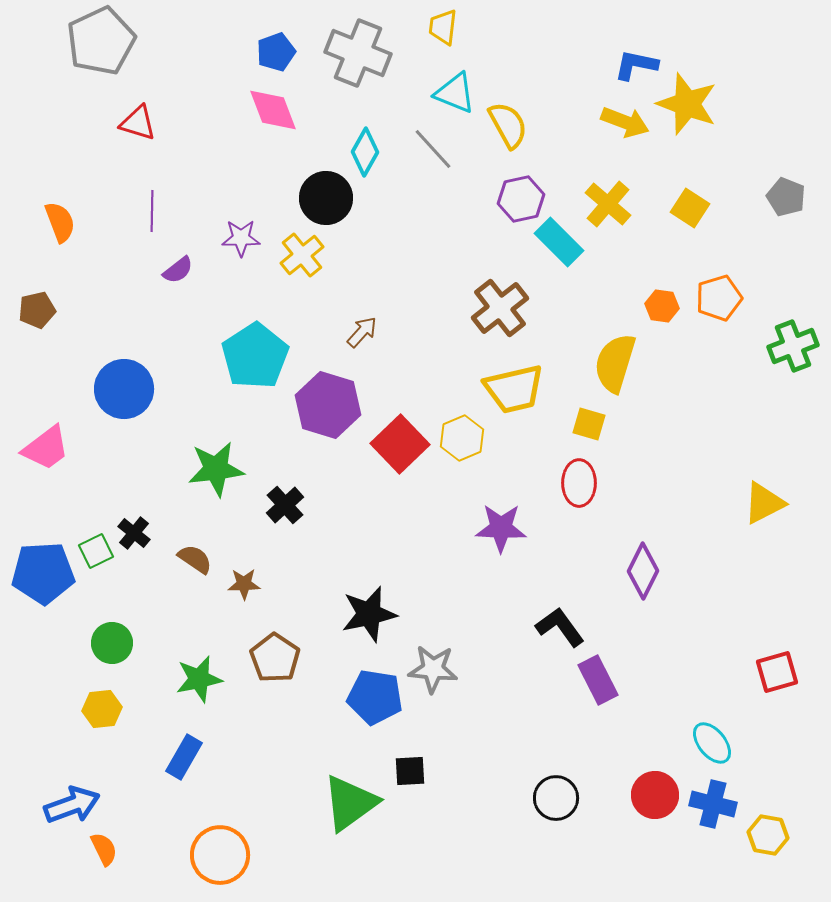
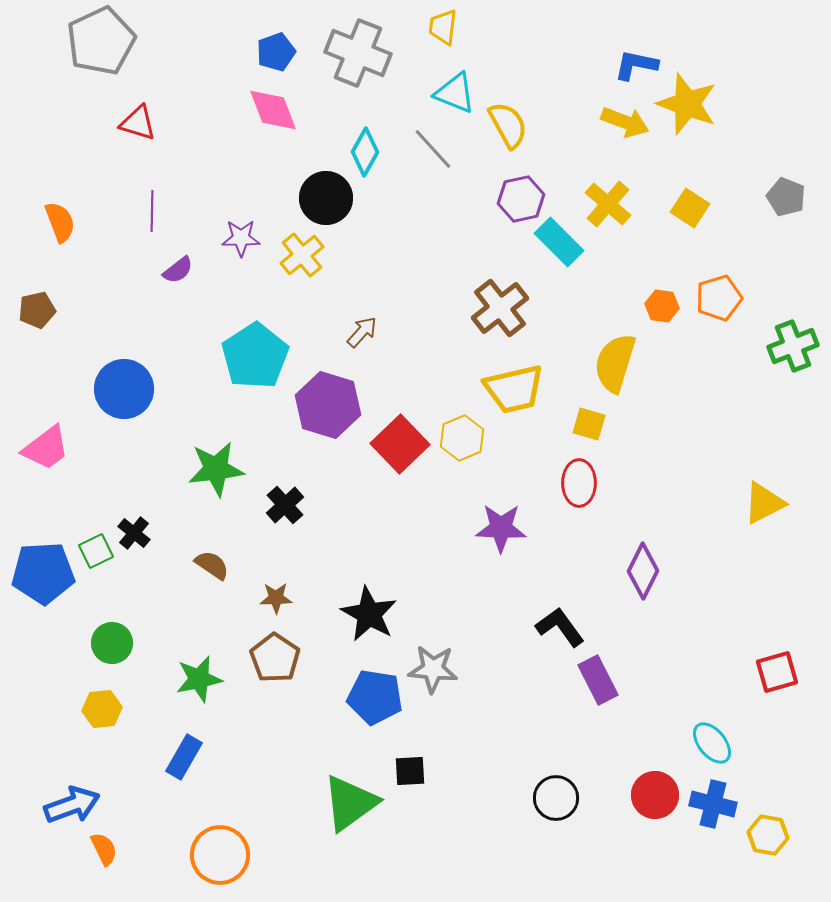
brown semicircle at (195, 559): moved 17 px right, 6 px down
brown star at (244, 584): moved 32 px right, 14 px down
black star at (369, 614): rotated 30 degrees counterclockwise
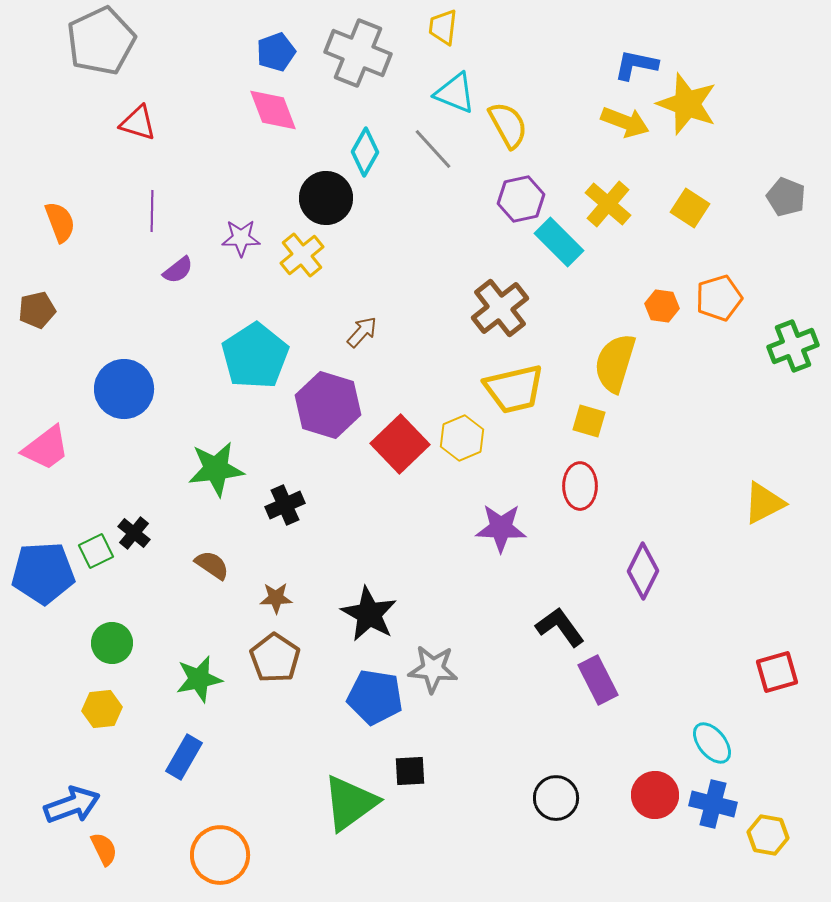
yellow square at (589, 424): moved 3 px up
red ellipse at (579, 483): moved 1 px right, 3 px down
black cross at (285, 505): rotated 18 degrees clockwise
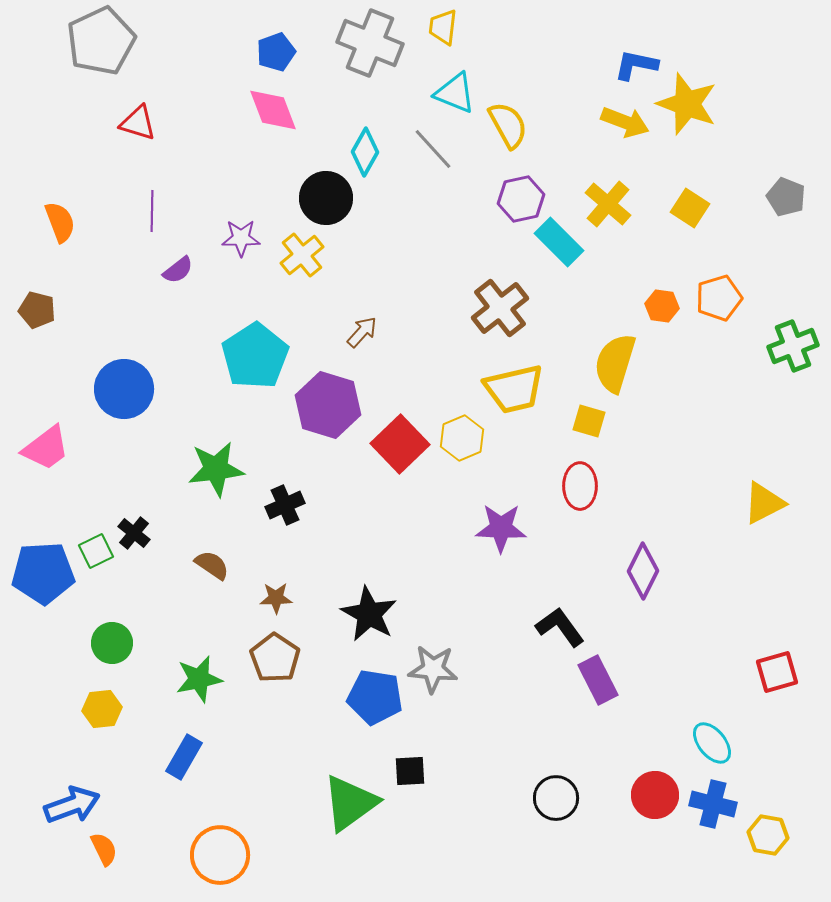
gray cross at (358, 53): moved 12 px right, 10 px up
brown pentagon at (37, 310): rotated 27 degrees clockwise
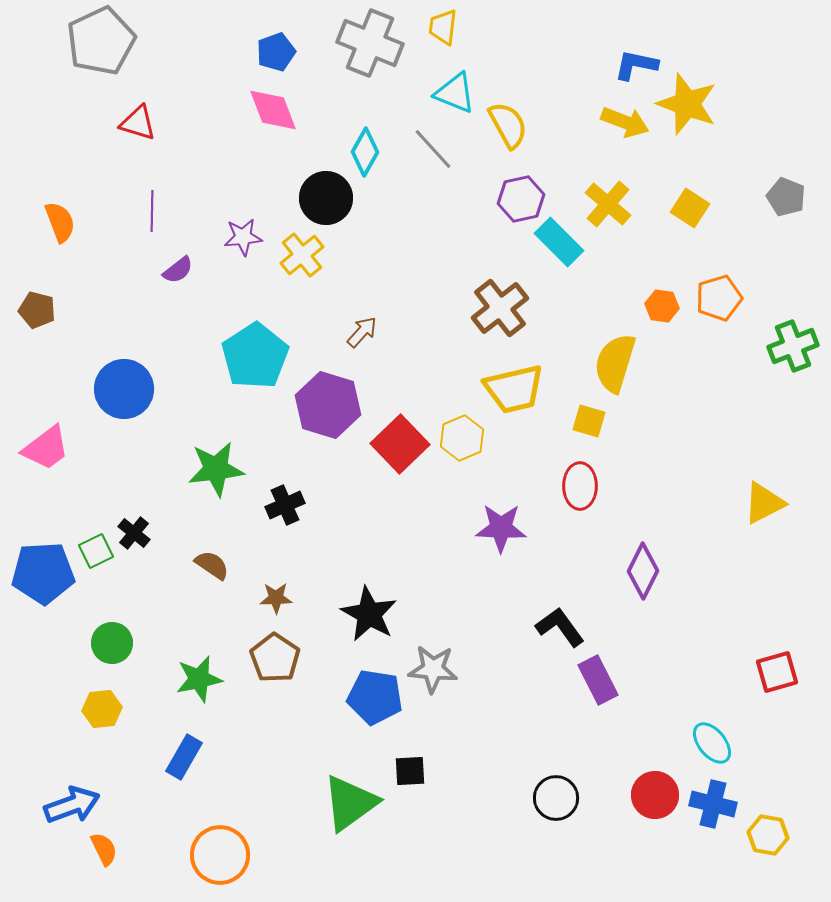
purple star at (241, 238): moved 2 px right, 1 px up; rotated 6 degrees counterclockwise
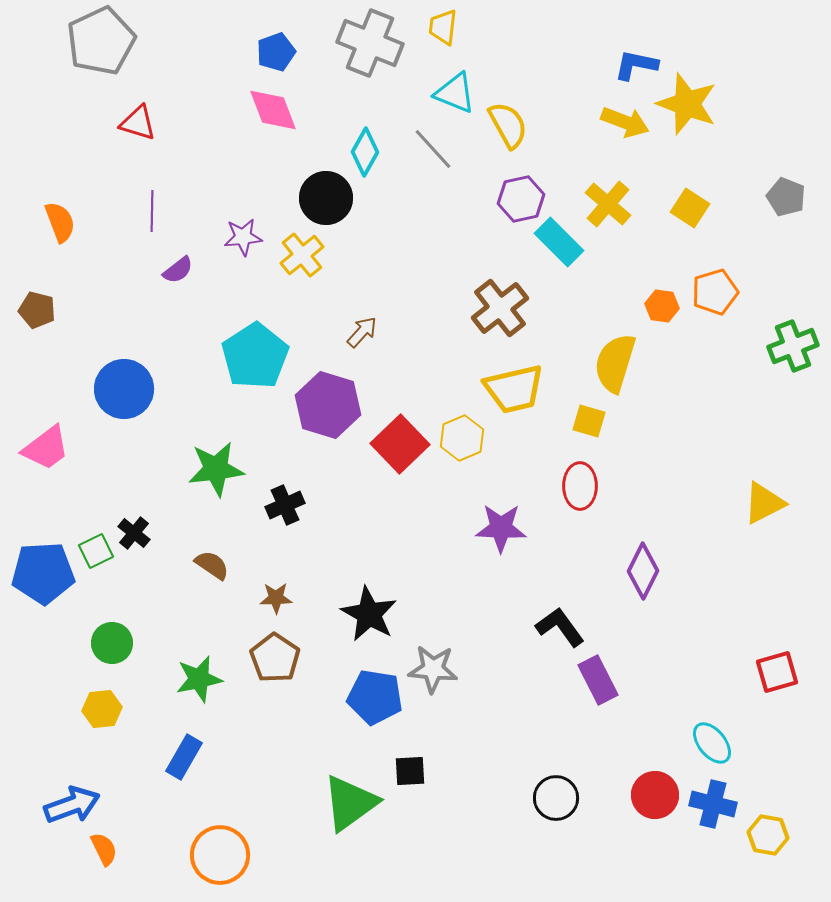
orange pentagon at (719, 298): moved 4 px left, 6 px up
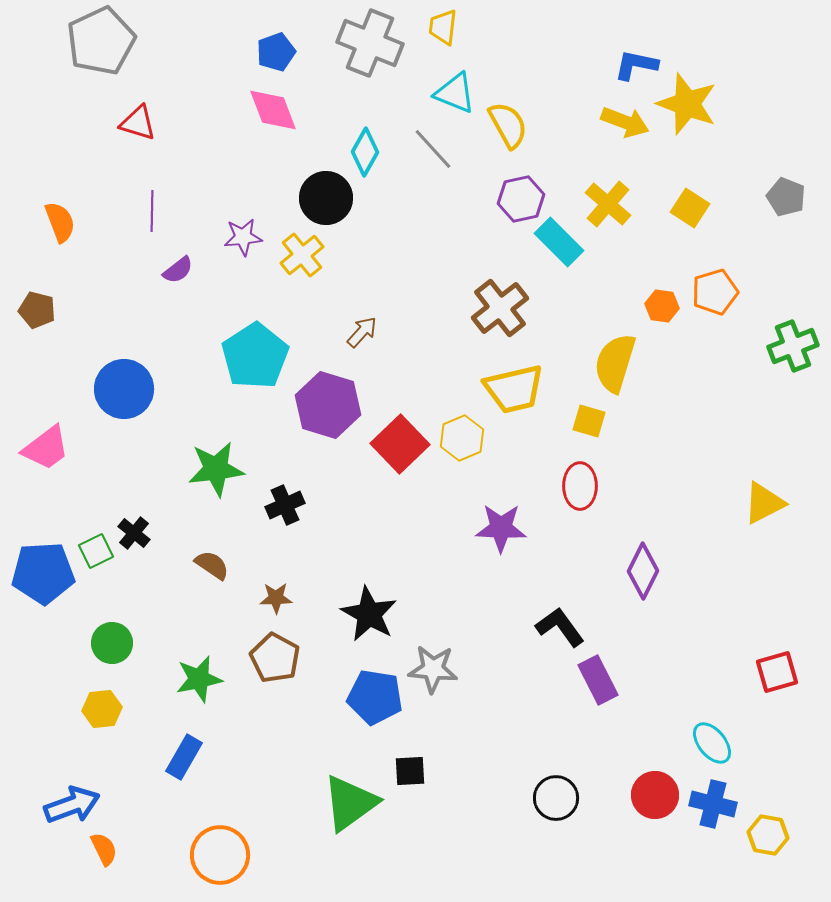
brown pentagon at (275, 658): rotated 6 degrees counterclockwise
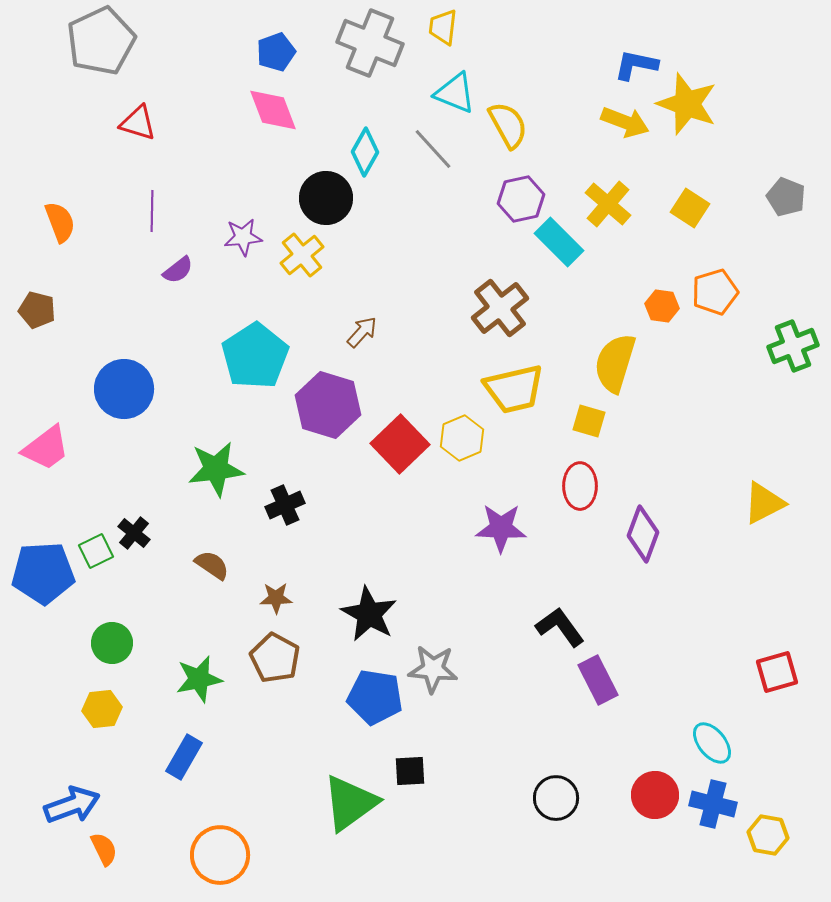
purple diamond at (643, 571): moved 37 px up; rotated 6 degrees counterclockwise
